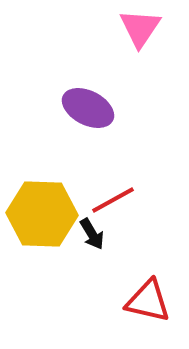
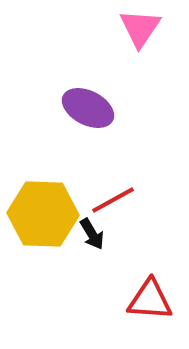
yellow hexagon: moved 1 px right
red triangle: moved 2 px right, 1 px up; rotated 9 degrees counterclockwise
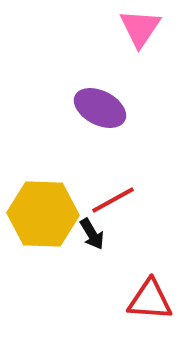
purple ellipse: moved 12 px right
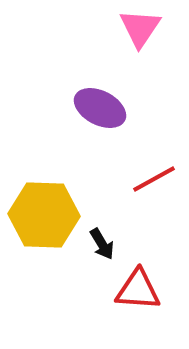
red line: moved 41 px right, 21 px up
yellow hexagon: moved 1 px right, 1 px down
black arrow: moved 10 px right, 10 px down
red triangle: moved 12 px left, 10 px up
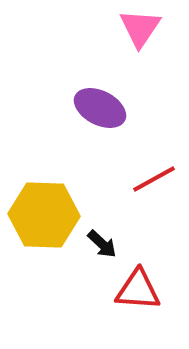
black arrow: rotated 16 degrees counterclockwise
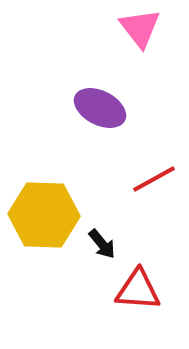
pink triangle: rotated 12 degrees counterclockwise
black arrow: rotated 8 degrees clockwise
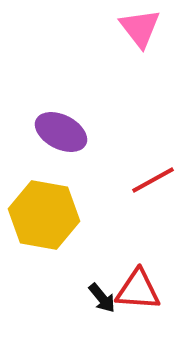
purple ellipse: moved 39 px left, 24 px down
red line: moved 1 px left, 1 px down
yellow hexagon: rotated 8 degrees clockwise
black arrow: moved 54 px down
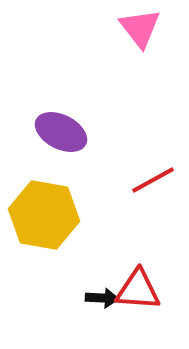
black arrow: rotated 48 degrees counterclockwise
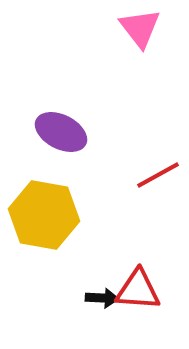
red line: moved 5 px right, 5 px up
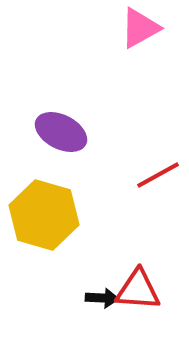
pink triangle: rotated 39 degrees clockwise
yellow hexagon: rotated 6 degrees clockwise
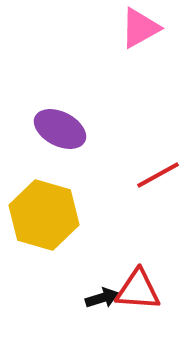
purple ellipse: moved 1 px left, 3 px up
black arrow: rotated 20 degrees counterclockwise
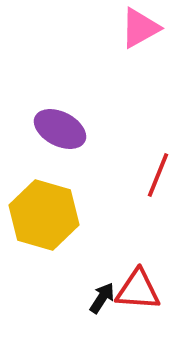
red line: rotated 39 degrees counterclockwise
black arrow: rotated 40 degrees counterclockwise
